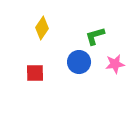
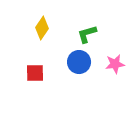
green L-shape: moved 8 px left, 2 px up
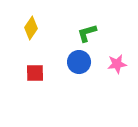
yellow diamond: moved 11 px left
green L-shape: moved 1 px up
pink star: moved 2 px right
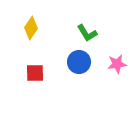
green L-shape: rotated 105 degrees counterclockwise
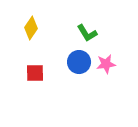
pink star: moved 11 px left
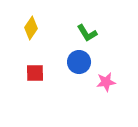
pink star: moved 18 px down
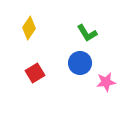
yellow diamond: moved 2 px left
blue circle: moved 1 px right, 1 px down
red square: rotated 30 degrees counterclockwise
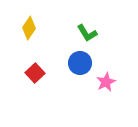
red square: rotated 12 degrees counterclockwise
pink star: rotated 18 degrees counterclockwise
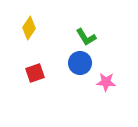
green L-shape: moved 1 px left, 4 px down
red square: rotated 24 degrees clockwise
pink star: rotated 30 degrees clockwise
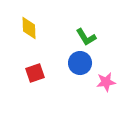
yellow diamond: rotated 35 degrees counterclockwise
pink star: rotated 12 degrees counterclockwise
